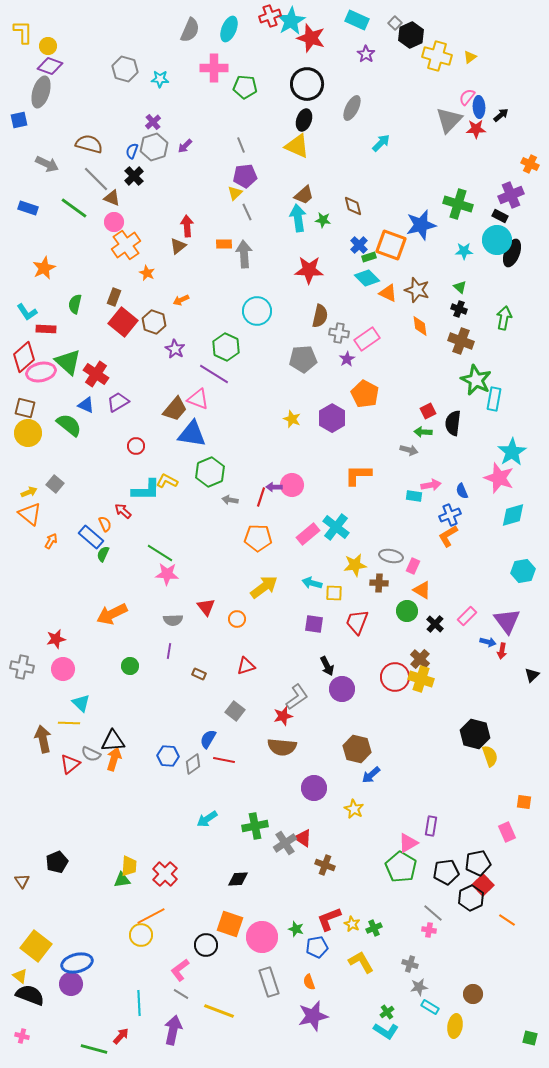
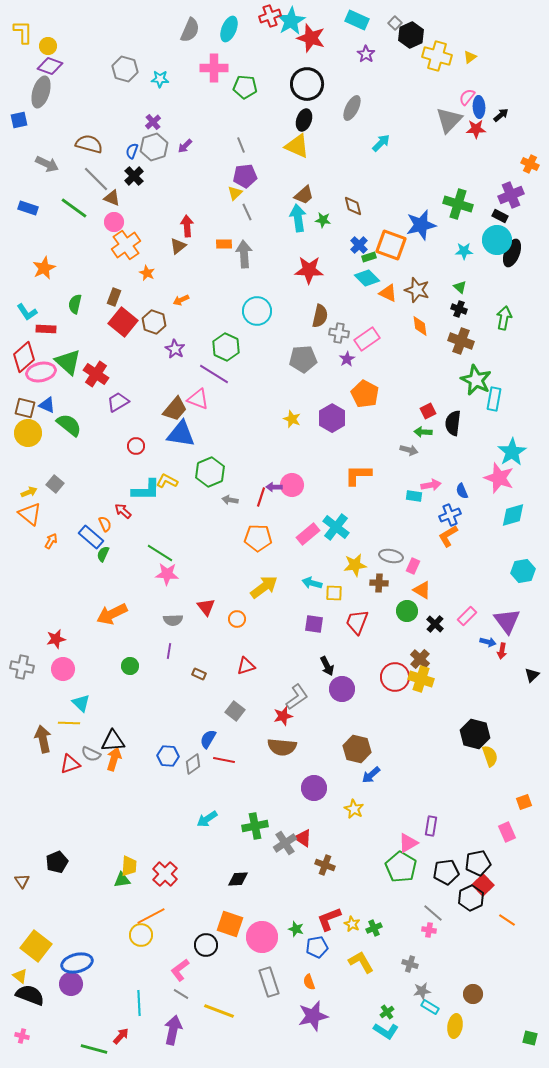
blue triangle at (86, 405): moved 39 px left
blue triangle at (192, 434): moved 11 px left
red triangle at (70, 764): rotated 20 degrees clockwise
orange square at (524, 802): rotated 28 degrees counterclockwise
gray star at (419, 987): moved 3 px right, 4 px down
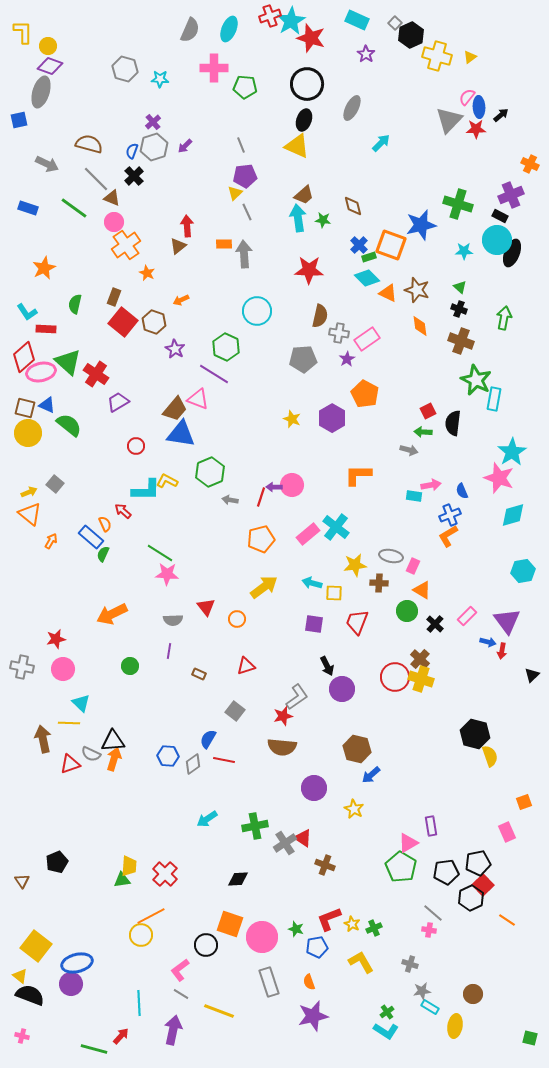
orange pentagon at (258, 538): moved 3 px right, 1 px down; rotated 16 degrees counterclockwise
purple rectangle at (431, 826): rotated 18 degrees counterclockwise
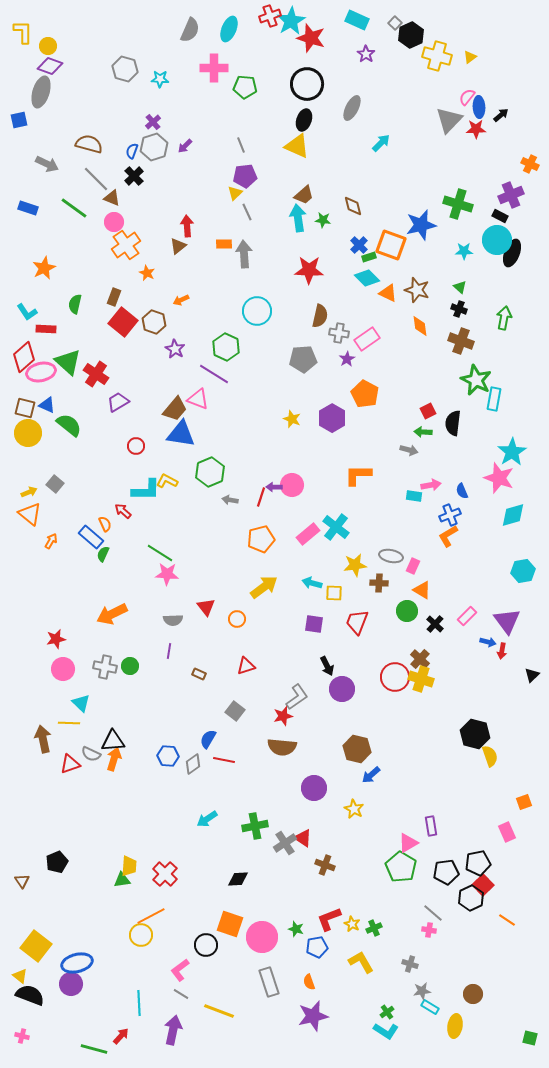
gray cross at (22, 667): moved 83 px right
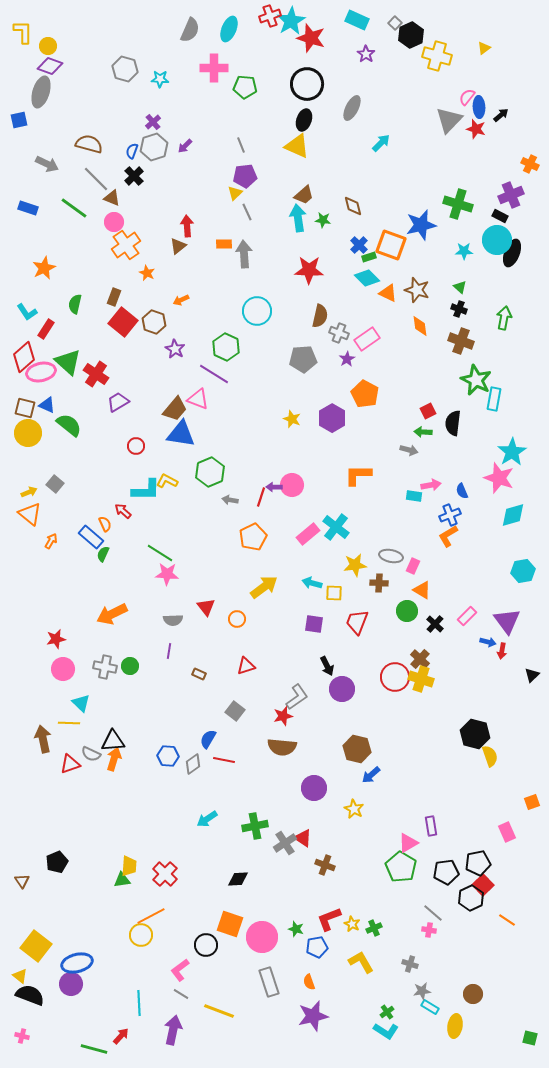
yellow triangle at (470, 57): moved 14 px right, 9 px up
red star at (476, 129): rotated 18 degrees clockwise
red rectangle at (46, 329): rotated 60 degrees counterclockwise
gray cross at (339, 333): rotated 12 degrees clockwise
orange pentagon at (261, 539): moved 8 px left, 2 px up; rotated 12 degrees counterclockwise
orange square at (524, 802): moved 8 px right
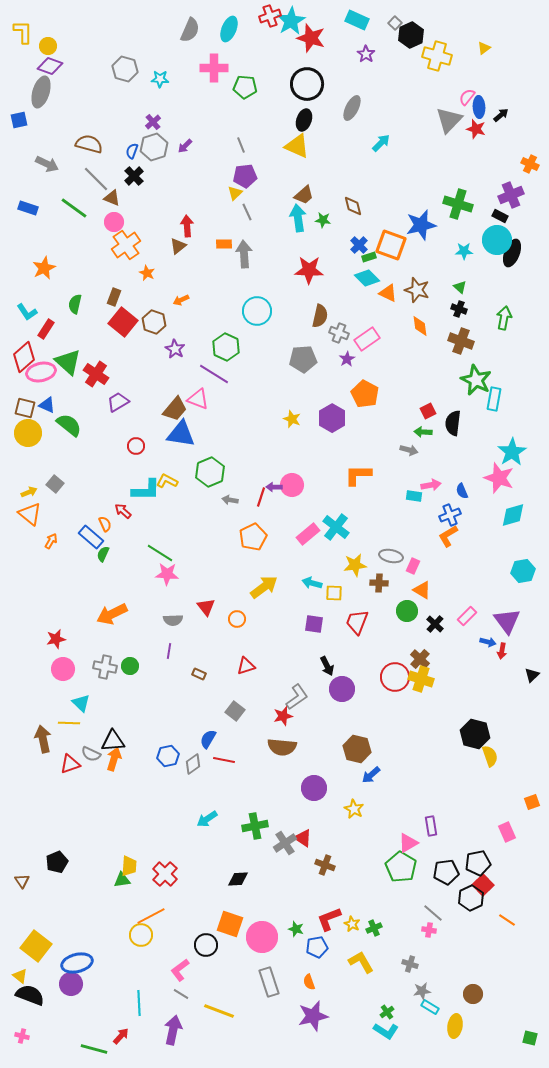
blue hexagon at (168, 756): rotated 15 degrees counterclockwise
